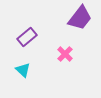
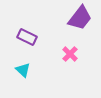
purple rectangle: rotated 66 degrees clockwise
pink cross: moved 5 px right
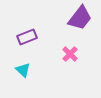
purple rectangle: rotated 48 degrees counterclockwise
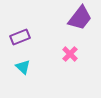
purple rectangle: moved 7 px left
cyan triangle: moved 3 px up
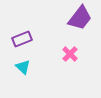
purple rectangle: moved 2 px right, 2 px down
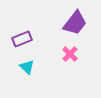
purple trapezoid: moved 5 px left, 5 px down
cyan triangle: moved 4 px right
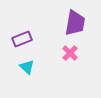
purple trapezoid: rotated 28 degrees counterclockwise
pink cross: moved 1 px up
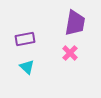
purple rectangle: moved 3 px right; rotated 12 degrees clockwise
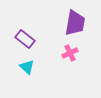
purple rectangle: rotated 48 degrees clockwise
pink cross: rotated 21 degrees clockwise
